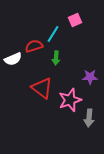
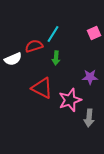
pink square: moved 19 px right, 13 px down
red triangle: rotated 10 degrees counterclockwise
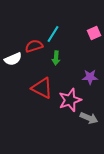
gray arrow: rotated 72 degrees counterclockwise
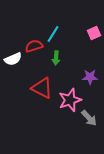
gray arrow: rotated 24 degrees clockwise
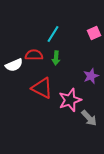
red semicircle: moved 9 px down; rotated 18 degrees clockwise
white semicircle: moved 1 px right, 6 px down
purple star: moved 1 px right, 1 px up; rotated 21 degrees counterclockwise
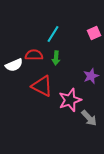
red triangle: moved 2 px up
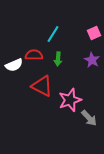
green arrow: moved 2 px right, 1 px down
purple star: moved 1 px right, 16 px up; rotated 21 degrees counterclockwise
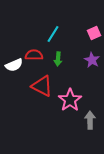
pink star: rotated 15 degrees counterclockwise
gray arrow: moved 1 px right, 2 px down; rotated 138 degrees counterclockwise
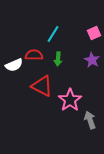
gray arrow: rotated 18 degrees counterclockwise
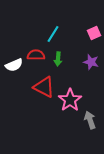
red semicircle: moved 2 px right
purple star: moved 1 px left, 2 px down; rotated 14 degrees counterclockwise
red triangle: moved 2 px right, 1 px down
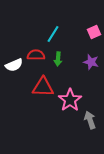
pink square: moved 1 px up
red triangle: moved 1 px left; rotated 25 degrees counterclockwise
